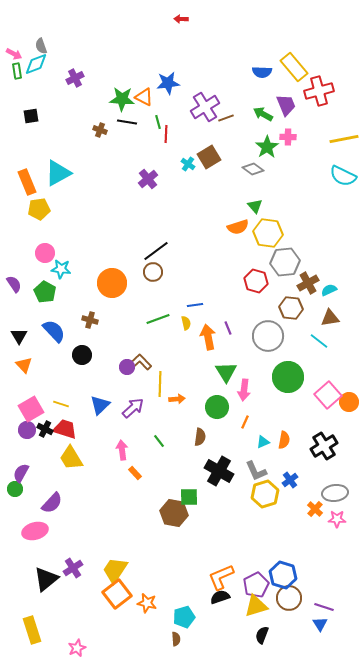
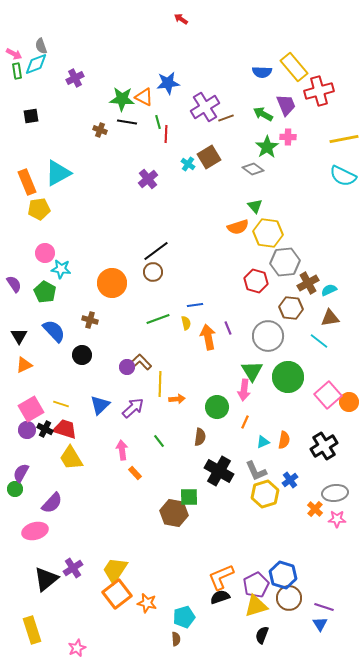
red arrow at (181, 19): rotated 32 degrees clockwise
orange triangle at (24, 365): rotated 48 degrees clockwise
green triangle at (226, 372): moved 26 px right, 1 px up
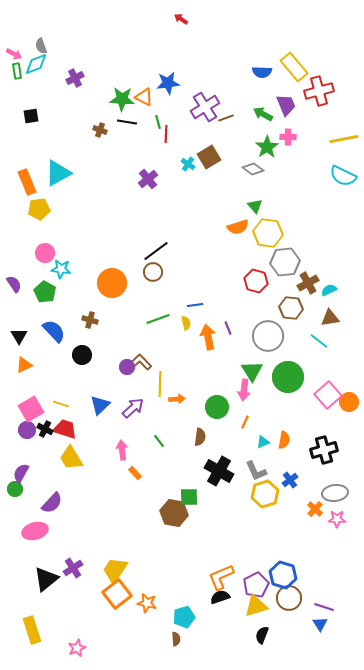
black cross at (324, 446): moved 4 px down; rotated 16 degrees clockwise
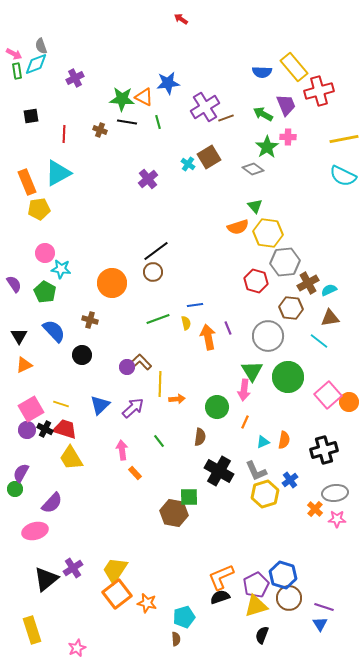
red line at (166, 134): moved 102 px left
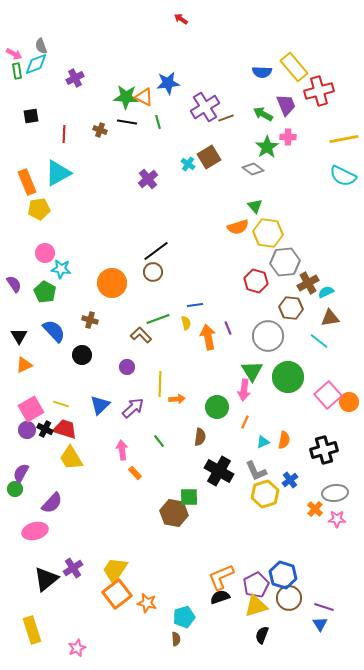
green star at (122, 99): moved 4 px right, 2 px up
cyan semicircle at (329, 290): moved 3 px left, 2 px down
brown L-shape at (141, 362): moved 27 px up
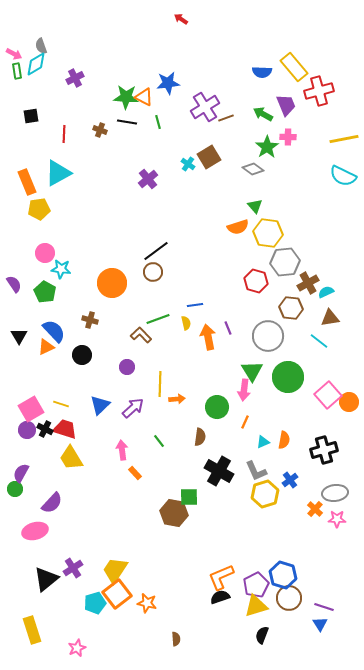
cyan diamond at (36, 64): rotated 10 degrees counterclockwise
orange triangle at (24, 365): moved 22 px right, 18 px up
cyan pentagon at (184, 617): moved 89 px left, 14 px up
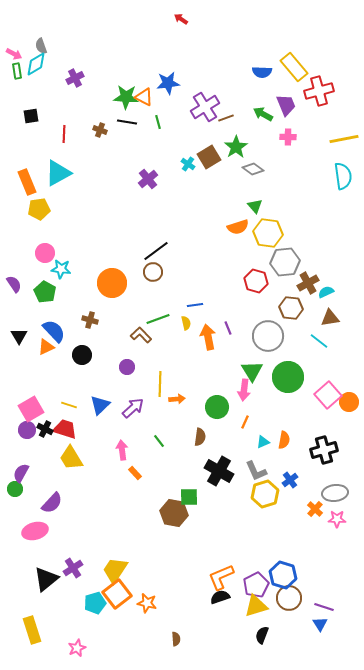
green star at (267, 147): moved 31 px left
cyan semicircle at (343, 176): rotated 124 degrees counterclockwise
yellow line at (61, 404): moved 8 px right, 1 px down
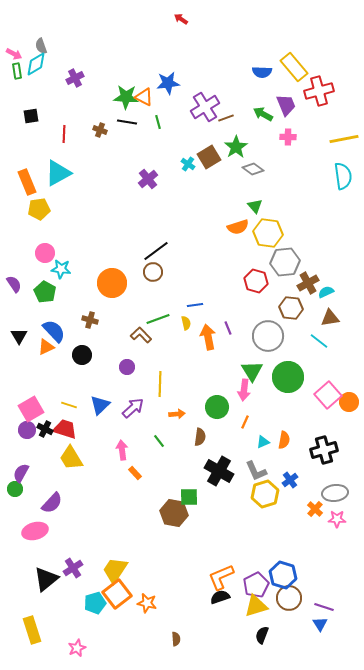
orange arrow at (177, 399): moved 15 px down
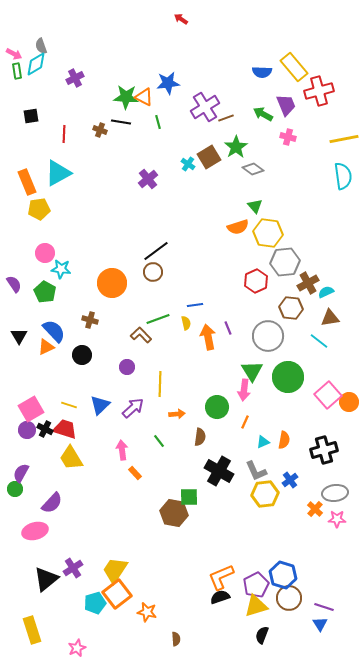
black line at (127, 122): moved 6 px left
pink cross at (288, 137): rotated 14 degrees clockwise
red hexagon at (256, 281): rotated 20 degrees clockwise
yellow hexagon at (265, 494): rotated 12 degrees clockwise
orange star at (147, 603): moved 9 px down
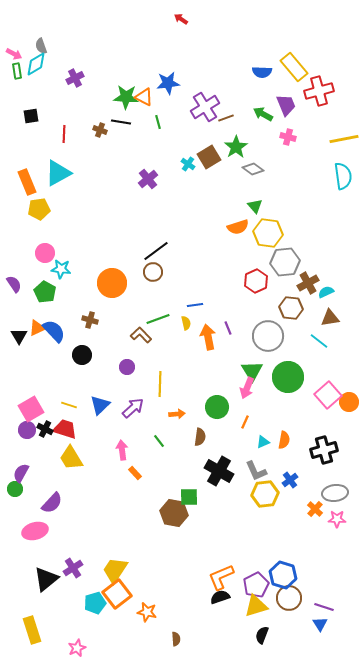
orange triangle at (46, 347): moved 9 px left, 19 px up
pink arrow at (244, 390): moved 3 px right, 2 px up; rotated 15 degrees clockwise
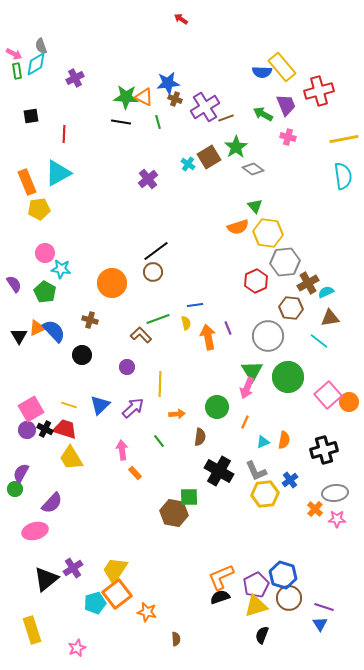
yellow rectangle at (294, 67): moved 12 px left
brown cross at (100, 130): moved 75 px right, 31 px up
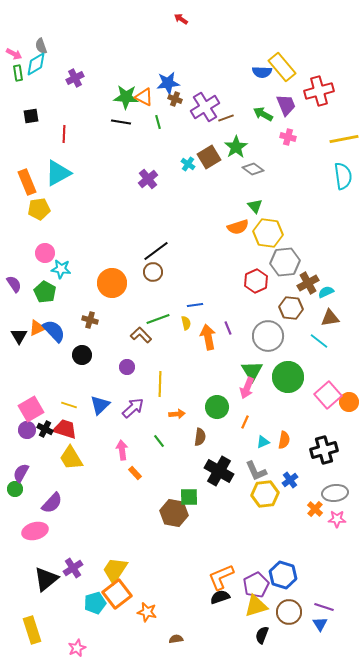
green rectangle at (17, 71): moved 1 px right, 2 px down
brown circle at (289, 598): moved 14 px down
brown semicircle at (176, 639): rotated 96 degrees counterclockwise
